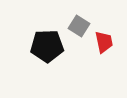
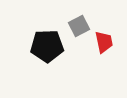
gray square: rotated 30 degrees clockwise
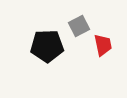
red trapezoid: moved 1 px left, 3 px down
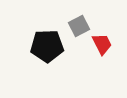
red trapezoid: moved 1 px left, 1 px up; rotated 15 degrees counterclockwise
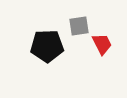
gray square: rotated 20 degrees clockwise
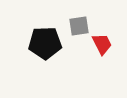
black pentagon: moved 2 px left, 3 px up
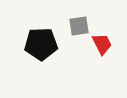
black pentagon: moved 4 px left, 1 px down
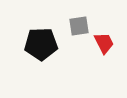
red trapezoid: moved 2 px right, 1 px up
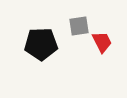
red trapezoid: moved 2 px left, 1 px up
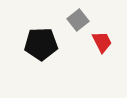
gray square: moved 1 px left, 6 px up; rotated 30 degrees counterclockwise
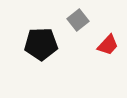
red trapezoid: moved 6 px right, 3 px down; rotated 70 degrees clockwise
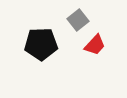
red trapezoid: moved 13 px left
